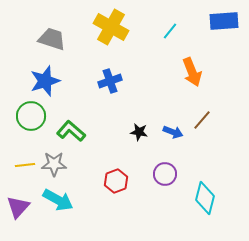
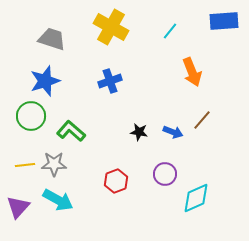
cyan diamond: moved 9 px left; rotated 52 degrees clockwise
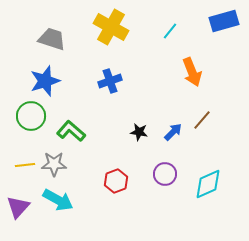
blue rectangle: rotated 12 degrees counterclockwise
blue arrow: rotated 66 degrees counterclockwise
cyan diamond: moved 12 px right, 14 px up
